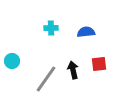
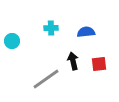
cyan circle: moved 20 px up
black arrow: moved 9 px up
gray line: rotated 20 degrees clockwise
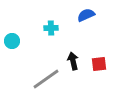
blue semicircle: moved 17 px up; rotated 18 degrees counterclockwise
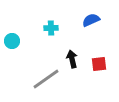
blue semicircle: moved 5 px right, 5 px down
black arrow: moved 1 px left, 2 px up
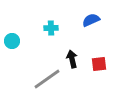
gray line: moved 1 px right
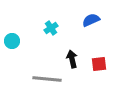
cyan cross: rotated 32 degrees counterclockwise
gray line: rotated 40 degrees clockwise
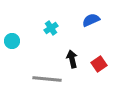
red square: rotated 28 degrees counterclockwise
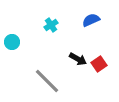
cyan cross: moved 3 px up
cyan circle: moved 1 px down
black arrow: moved 6 px right; rotated 132 degrees clockwise
gray line: moved 2 px down; rotated 40 degrees clockwise
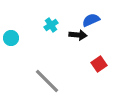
cyan circle: moved 1 px left, 4 px up
black arrow: moved 24 px up; rotated 24 degrees counterclockwise
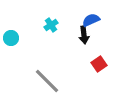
black arrow: moved 6 px right; rotated 78 degrees clockwise
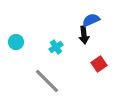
cyan cross: moved 5 px right, 22 px down
cyan circle: moved 5 px right, 4 px down
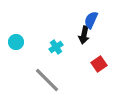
blue semicircle: rotated 42 degrees counterclockwise
black arrow: rotated 18 degrees clockwise
gray line: moved 1 px up
